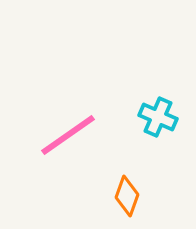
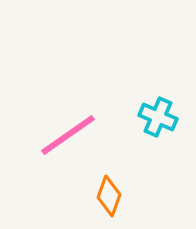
orange diamond: moved 18 px left
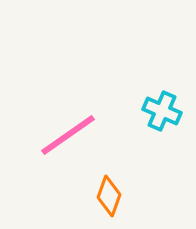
cyan cross: moved 4 px right, 6 px up
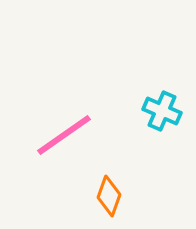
pink line: moved 4 px left
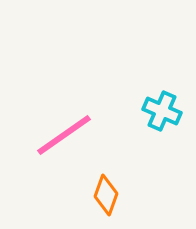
orange diamond: moved 3 px left, 1 px up
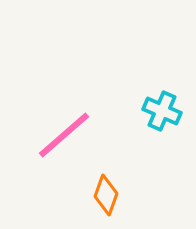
pink line: rotated 6 degrees counterclockwise
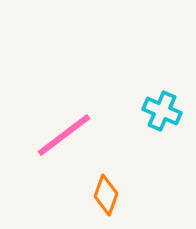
pink line: rotated 4 degrees clockwise
